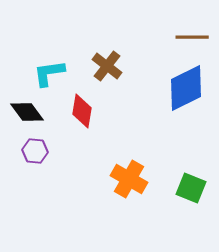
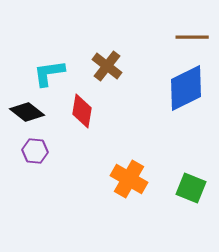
black diamond: rotated 16 degrees counterclockwise
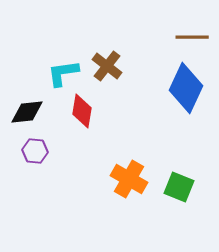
cyan L-shape: moved 14 px right
blue diamond: rotated 39 degrees counterclockwise
black diamond: rotated 44 degrees counterclockwise
green square: moved 12 px left, 1 px up
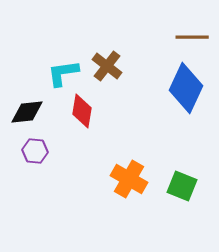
green square: moved 3 px right, 1 px up
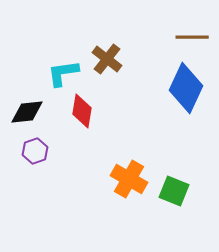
brown cross: moved 7 px up
purple hexagon: rotated 25 degrees counterclockwise
green square: moved 8 px left, 5 px down
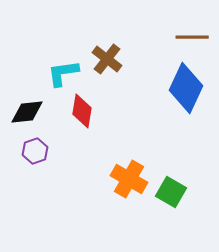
green square: moved 3 px left, 1 px down; rotated 8 degrees clockwise
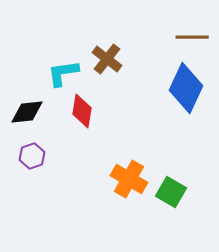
purple hexagon: moved 3 px left, 5 px down
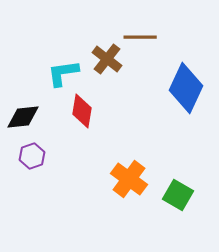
brown line: moved 52 px left
black diamond: moved 4 px left, 5 px down
orange cross: rotated 6 degrees clockwise
green square: moved 7 px right, 3 px down
